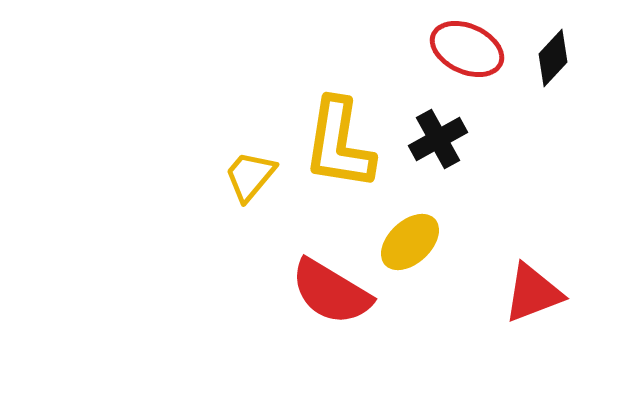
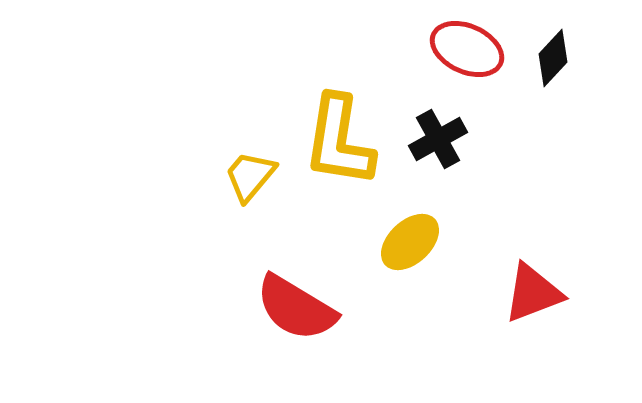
yellow L-shape: moved 3 px up
red semicircle: moved 35 px left, 16 px down
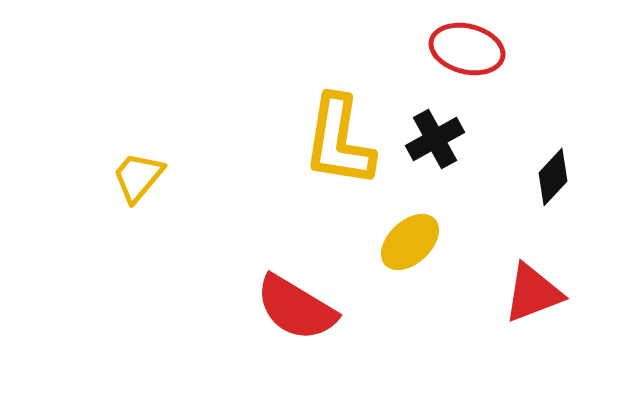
red ellipse: rotated 10 degrees counterclockwise
black diamond: moved 119 px down
black cross: moved 3 px left
yellow trapezoid: moved 112 px left, 1 px down
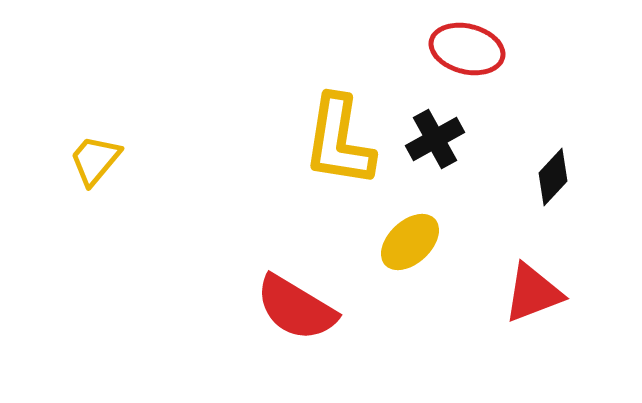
yellow trapezoid: moved 43 px left, 17 px up
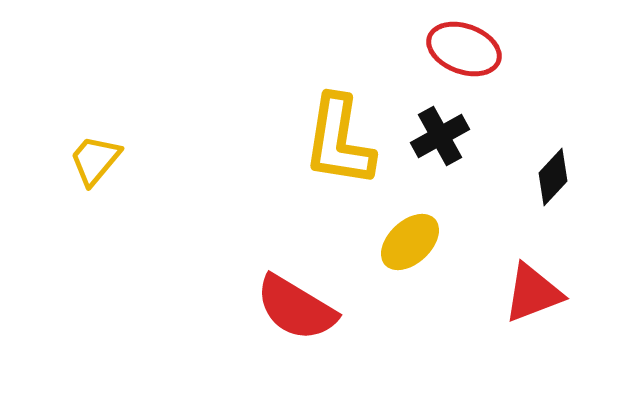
red ellipse: moved 3 px left; rotated 6 degrees clockwise
black cross: moved 5 px right, 3 px up
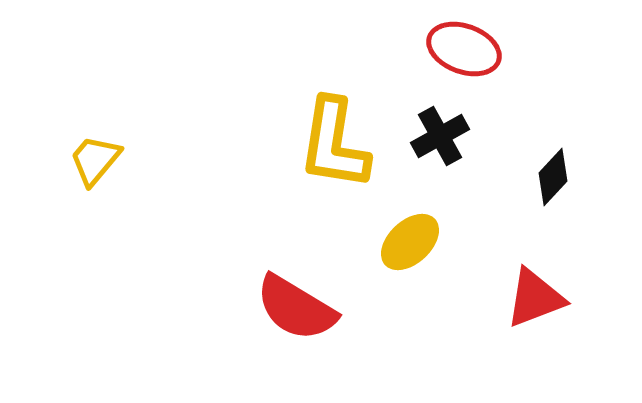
yellow L-shape: moved 5 px left, 3 px down
red triangle: moved 2 px right, 5 px down
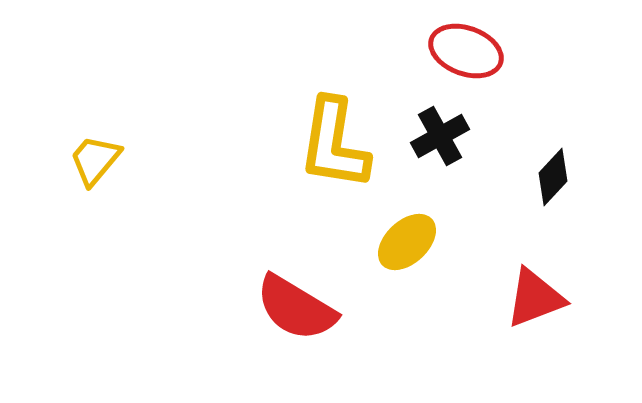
red ellipse: moved 2 px right, 2 px down
yellow ellipse: moved 3 px left
